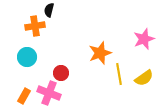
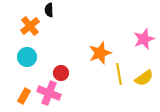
black semicircle: rotated 16 degrees counterclockwise
orange cross: moved 5 px left; rotated 30 degrees counterclockwise
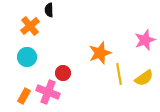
pink star: moved 1 px right, 1 px down
red circle: moved 2 px right
pink cross: moved 1 px left, 1 px up
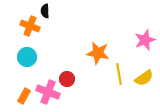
black semicircle: moved 4 px left, 1 px down
orange cross: rotated 30 degrees counterclockwise
orange star: moved 2 px left; rotated 30 degrees clockwise
red circle: moved 4 px right, 6 px down
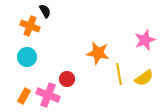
black semicircle: rotated 152 degrees clockwise
pink cross: moved 3 px down
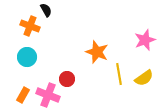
black semicircle: moved 1 px right, 1 px up
orange star: moved 1 px left, 1 px up; rotated 10 degrees clockwise
orange rectangle: moved 1 px left, 1 px up
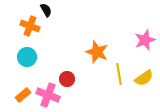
orange rectangle: rotated 21 degrees clockwise
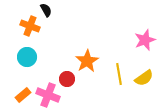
orange star: moved 10 px left, 9 px down; rotated 20 degrees clockwise
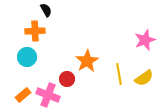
orange cross: moved 5 px right, 5 px down; rotated 24 degrees counterclockwise
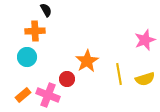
yellow semicircle: moved 1 px right, 1 px down; rotated 18 degrees clockwise
